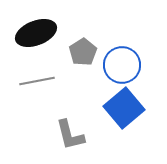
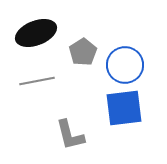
blue circle: moved 3 px right
blue square: rotated 33 degrees clockwise
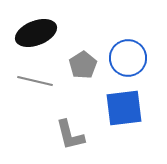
gray pentagon: moved 13 px down
blue circle: moved 3 px right, 7 px up
gray line: moved 2 px left; rotated 24 degrees clockwise
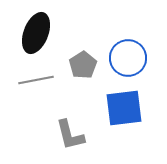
black ellipse: rotated 48 degrees counterclockwise
gray line: moved 1 px right, 1 px up; rotated 24 degrees counterclockwise
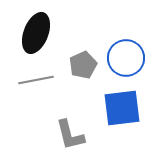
blue circle: moved 2 px left
gray pentagon: rotated 8 degrees clockwise
blue square: moved 2 px left
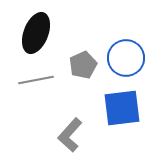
gray L-shape: rotated 56 degrees clockwise
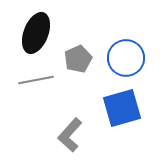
gray pentagon: moved 5 px left, 6 px up
blue square: rotated 9 degrees counterclockwise
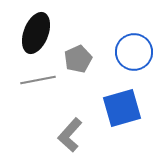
blue circle: moved 8 px right, 6 px up
gray line: moved 2 px right
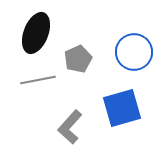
gray L-shape: moved 8 px up
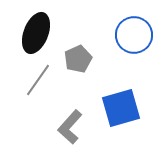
blue circle: moved 17 px up
gray line: rotated 44 degrees counterclockwise
blue square: moved 1 px left
